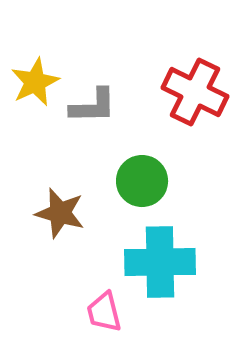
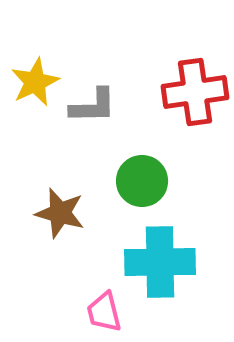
red cross: rotated 34 degrees counterclockwise
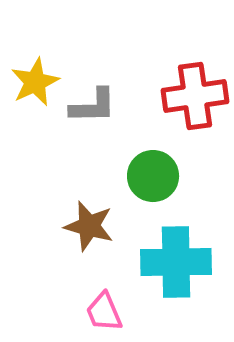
red cross: moved 4 px down
green circle: moved 11 px right, 5 px up
brown star: moved 29 px right, 13 px down
cyan cross: moved 16 px right
pink trapezoid: rotated 9 degrees counterclockwise
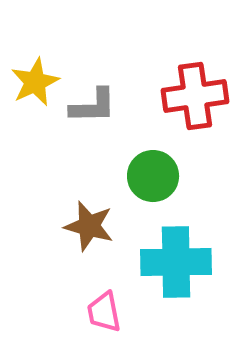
pink trapezoid: rotated 12 degrees clockwise
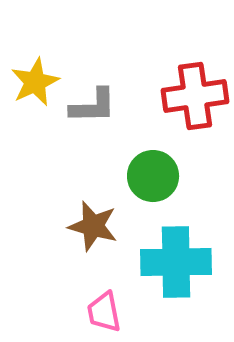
brown star: moved 4 px right
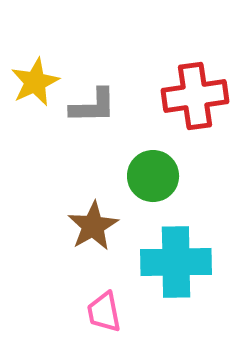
brown star: rotated 27 degrees clockwise
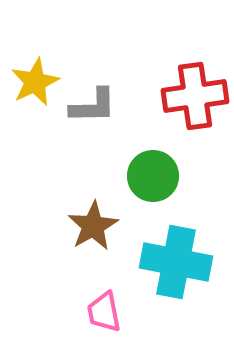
cyan cross: rotated 12 degrees clockwise
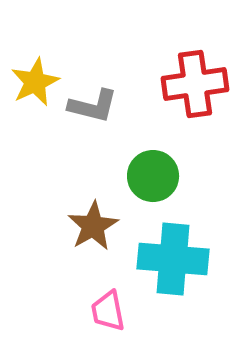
red cross: moved 12 px up
gray L-shape: rotated 15 degrees clockwise
cyan cross: moved 3 px left, 3 px up; rotated 6 degrees counterclockwise
pink trapezoid: moved 4 px right, 1 px up
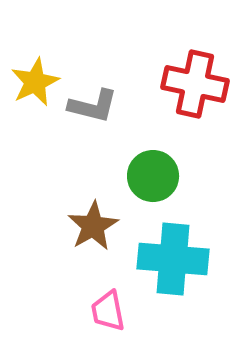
red cross: rotated 20 degrees clockwise
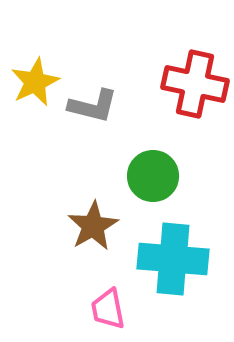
pink trapezoid: moved 2 px up
